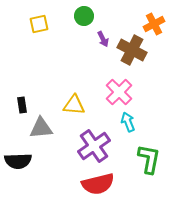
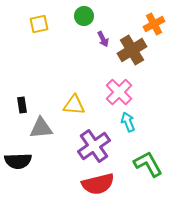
brown cross: rotated 32 degrees clockwise
green L-shape: moved 1 px left, 5 px down; rotated 40 degrees counterclockwise
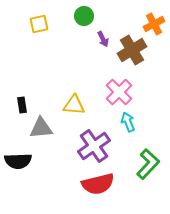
green L-shape: rotated 72 degrees clockwise
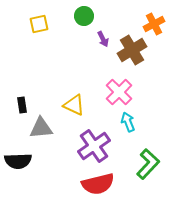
yellow triangle: rotated 20 degrees clockwise
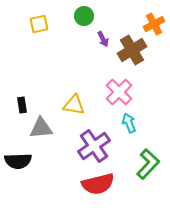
yellow triangle: rotated 15 degrees counterclockwise
cyan arrow: moved 1 px right, 1 px down
